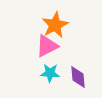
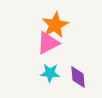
pink triangle: moved 1 px right, 3 px up
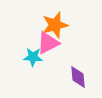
orange star: rotated 12 degrees clockwise
cyan star: moved 17 px left, 16 px up
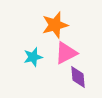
pink triangle: moved 18 px right, 10 px down
cyan star: rotated 18 degrees counterclockwise
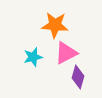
orange star: rotated 20 degrees clockwise
purple diamond: rotated 20 degrees clockwise
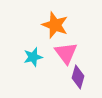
orange star: rotated 16 degrees clockwise
pink triangle: rotated 40 degrees counterclockwise
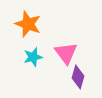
orange star: moved 27 px left, 1 px up
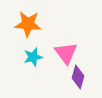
orange star: rotated 16 degrees counterclockwise
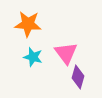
cyan star: rotated 30 degrees clockwise
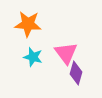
purple diamond: moved 2 px left, 4 px up
